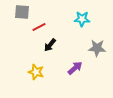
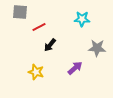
gray square: moved 2 px left
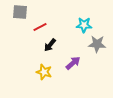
cyan star: moved 2 px right, 6 px down
red line: moved 1 px right
gray star: moved 4 px up
purple arrow: moved 2 px left, 5 px up
yellow star: moved 8 px right
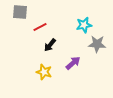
cyan star: rotated 14 degrees counterclockwise
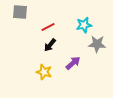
red line: moved 8 px right
